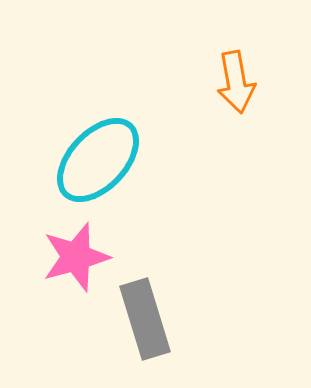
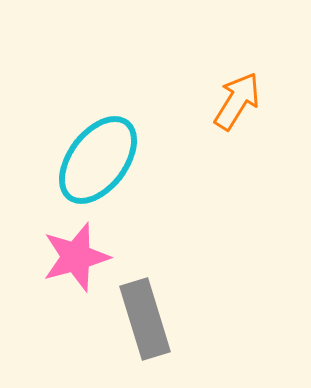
orange arrow: moved 1 px right, 19 px down; rotated 138 degrees counterclockwise
cyan ellipse: rotated 6 degrees counterclockwise
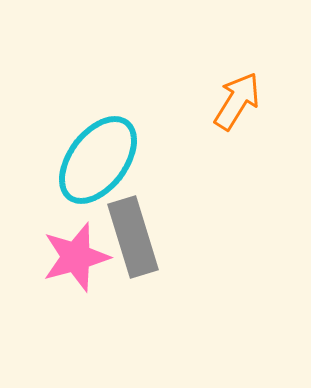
gray rectangle: moved 12 px left, 82 px up
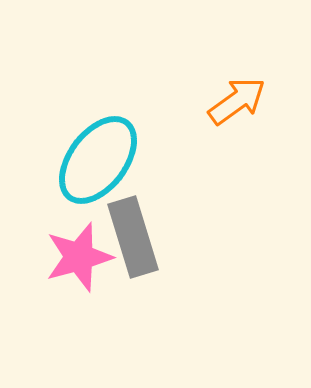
orange arrow: rotated 22 degrees clockwise
pink star: moved 3 px right
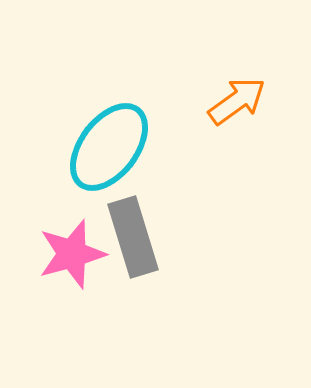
cyan ellipse: moved 11 px right, 13 px up
pink star: moved 7 px left, 3 px up
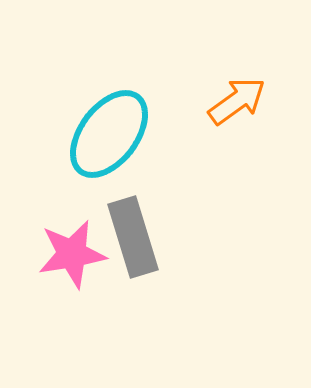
cyan ellipse: moved 13 px up
pink star: rotated 6 degrees clockwise
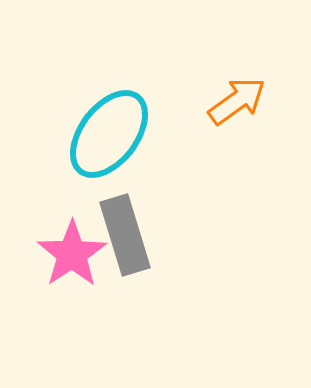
gray rectangle: moved 8 px left, 2 px up
pink star: rotated 24 degrees counterclockwise
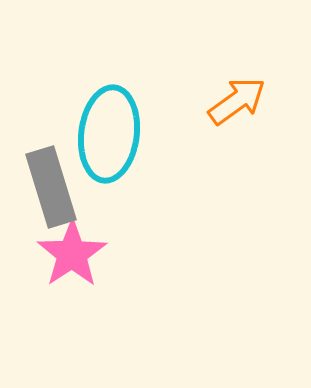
cyan ellipse: rotated 30 degrees counterclockwise
gray rectangle: moved 74 px left, 48 px up
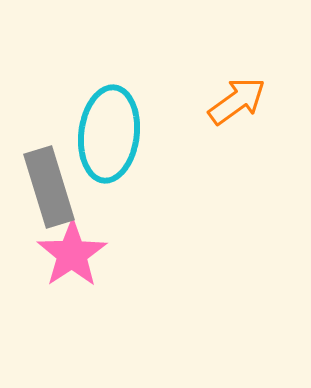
gray rectangle: moved 2 px left
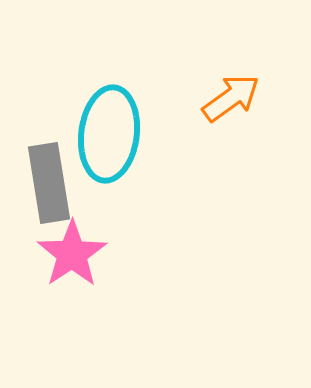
orange arrow: moved 6 px left, 3 px up
gray rectangle: moved 4 px up; rotated 8 degrees clockwise
